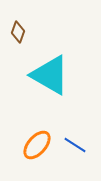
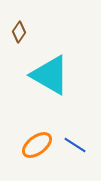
brown diamond: moved 1 px right; rotated 15 degrees clockwise
orange ellipse: rotated 12 degrees clockwise
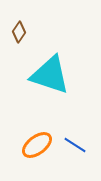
cyan triangle: rotated 12 degrees counterclockwise
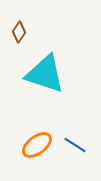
cyan triangle: moved 5 px left, 1 px up
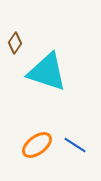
brown diamond: moved 4 px left, 11 px down
cyan triangle: moved 2 px right, 2 px up
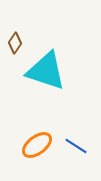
cyan triangle: moved 1 px left, 1 px up
blue line: moved 1 px right, 1 px down
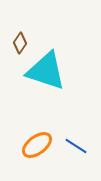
brown diamond: moved 5 px right
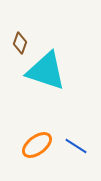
brown diamond: rotated 15 degrees counterclockwise
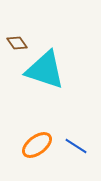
brown diamond: moved 3 px left; rotated 55 degrees counterclockwise
cyan triangle: moved 1 px left, 1 px up
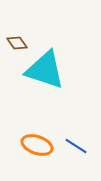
orange ellipse: rotated 56 degrees clockwise
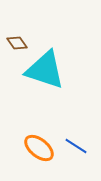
orange ellipse: moved 2 px right, 3 px down; rotated 20 degrees clockwise
